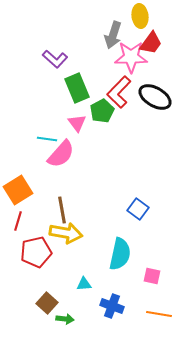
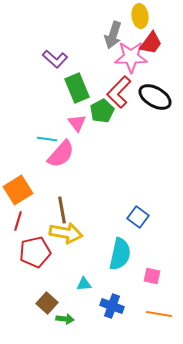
blue square: moved 8 px down
red pentagon: moved 1 px left
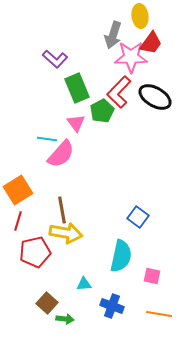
pink triangle: moved 1 px left
cyan semicircle: moved 1 px right, 2 px down
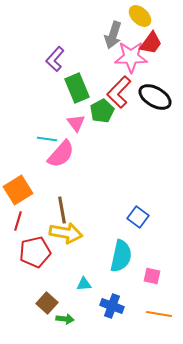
yellow ellipse: rotated 40 degrees counterclockwise
purple L-shape: rotated 90 degrees clockwise
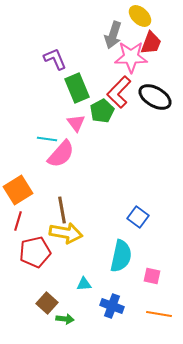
red trapezoid: rotated 15 degrees counterclockwise
purple L-shape: rotated 115 degrees clockwise
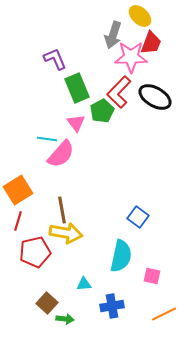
blue cross: rotated 30 degrees counterclockwise
orange line: moved 5 px right; rotated 35 degrees counterclockwise
